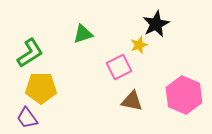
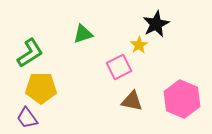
yellow star: rotated 12 degrees counterclockwise
pink hexagon: moved 2 px left, 4 px down
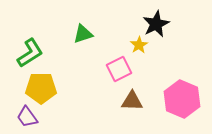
pink square: moved 2 px down
brown triangle: rotated 10 degrees counterclockwise
purple trapezoid: moved 1 px up
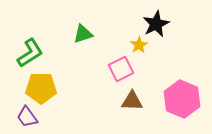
pink square: moved 2 px right
